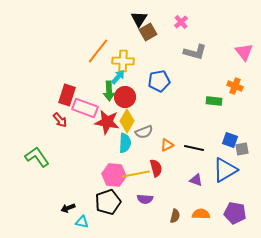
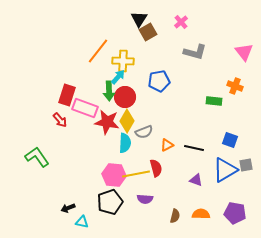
gray square: moved 4 px right, 16 px down
black pentagon: moved 2 px right
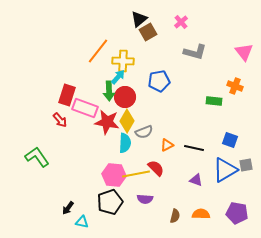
black triangle: rotated 18 degrees clockwise
red semicircle: rotated 30 degrees counterclockwise
black arrow: rotated 32 degrees counterclockwise
purple pentagon: moved 2 px right
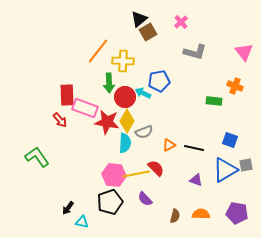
cyan arrow: moved 25 px right, 16 px down; rotated 105 degrees counterclockwise
green arrow: moved 8 px up
red rectangle: rotated 20 degrees counterclockwise
orange triangle: moved 2 px right
purple semicircle: rotated 42 degrees clockwise
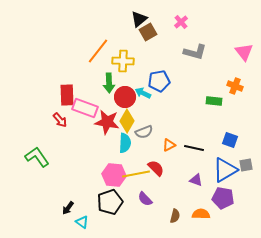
purple pentagon: moved 14 px left, 15 px up
cyan triangle: rotated 24 degrees clockwise
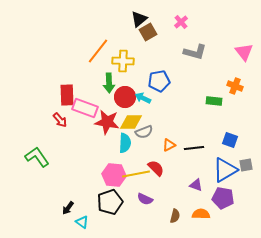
cyan arrow: moved 5 px down
yellow diamond: moved 4 px right, 1 px down; rotated 60 degrees clockwise
black line: rotated 18 degrees counterclockwise
purple triangle: moved 5 px down
purple semicircle: rotated 21 degrees counterclockwise
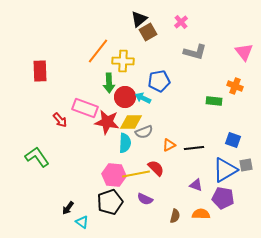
red rectangle: moved 27 px left, 24 px up
blue square: moved 3 px right
